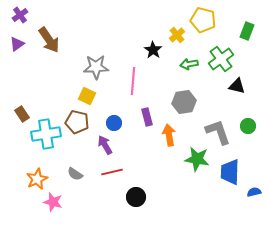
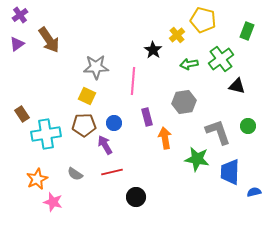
brown pentagon: moved 7 px right, 3 px down; rotated 15 degrees counterclockwise
orange arrow: moved 4 px left, 3 px down
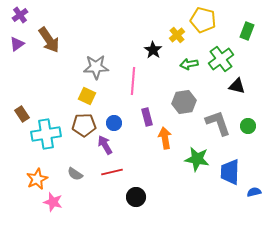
gray L-shape: moved 9 px up
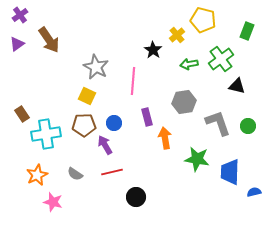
gray star: rotated 30 degrees clockwise
orange star: moved 4 px up
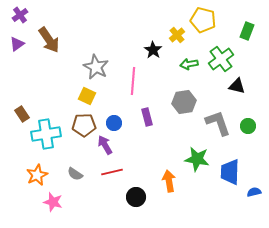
orange arrow: moved 4 px right, 43 px down
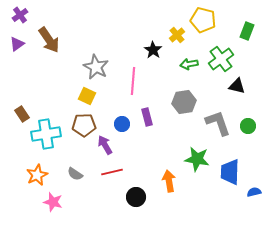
blue circle: moved 8 px right, 1 px down
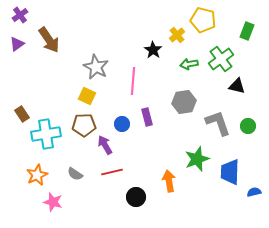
green star: rotated 30 degrees counterclockwise
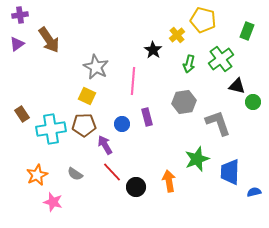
purple cross: rotated 28 degrees clockwise
green arrow: rotated 66 degrees counterclockwise
green circle: moved 5 px right, 24 px up
cyan cross: moved 5 px right, 5 px up
red line: rotated 60 degrees clockwise
black circle: moved 10 px up
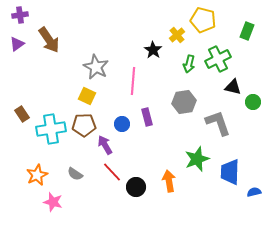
green cross: moved 3 px left; rotated 10 degrees clockwise
black triangle: moved 4 px left, 1 px down
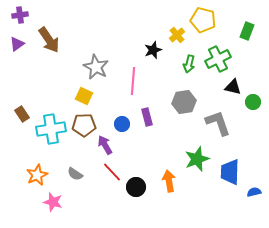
black star: rotated 18 degrees clockwise
yellow square: moved 3 px left
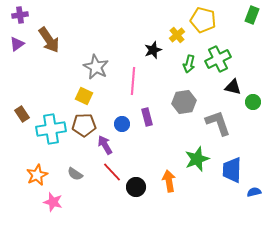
green rectangle: moved 5 px right, 16 px up
blue trapezoid: moved 2 px right, 2 px up
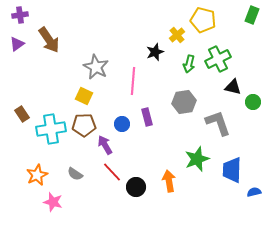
black star: moved 2 px right, 2 px down
